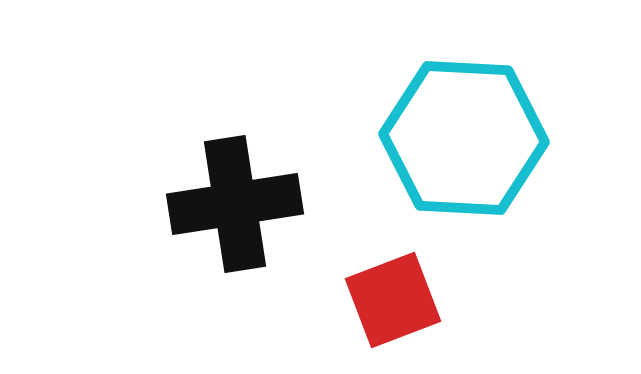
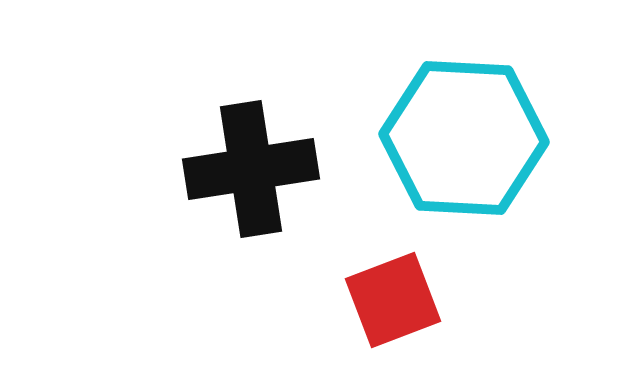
black cross: moved 16 px right, 35 px up
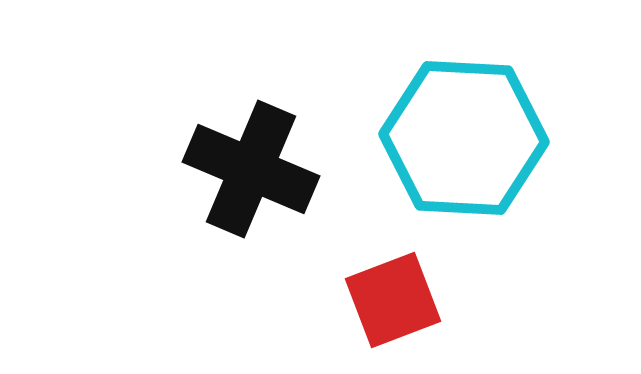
black cross: rotated 32 degrees clockwise
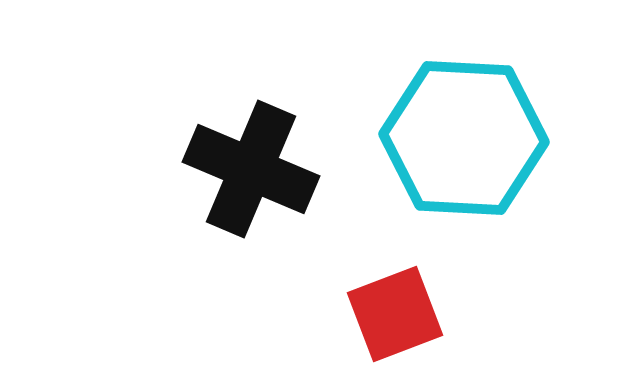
red square: moved 2 px right, 14 px down
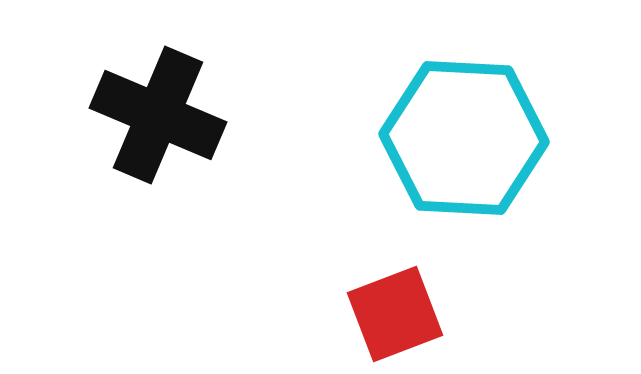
black cross: moved 93 px left, 54 px up
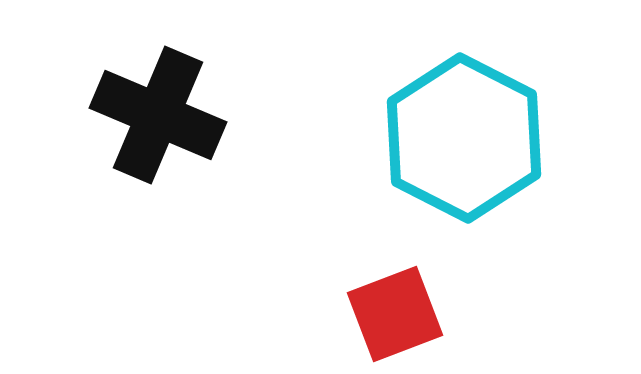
cyan hexagon: rotated 24 degrees clockwise
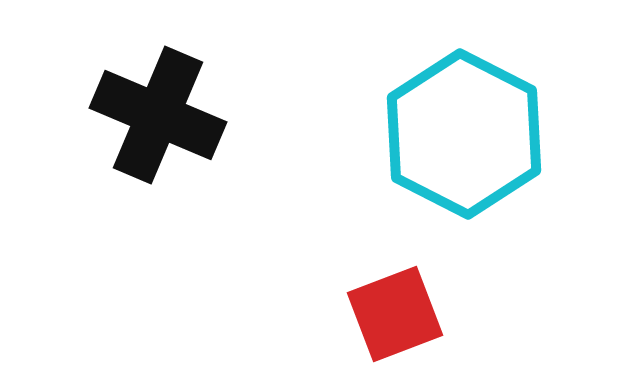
cyan hexagon: moved 4 px up
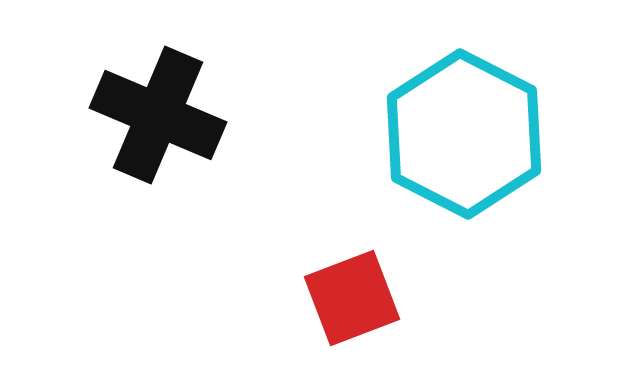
red square: moved 43 px left, 16 px up
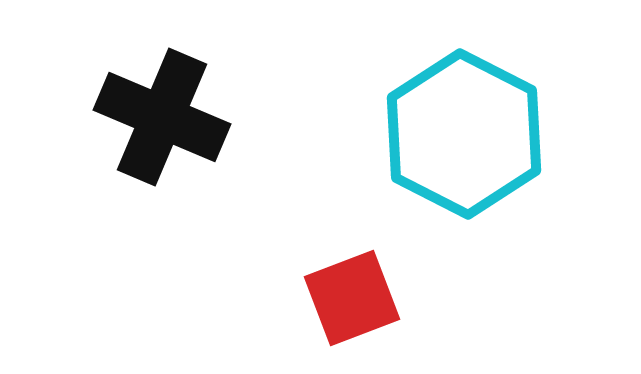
black cross: moved 4 px right, 2 px down
